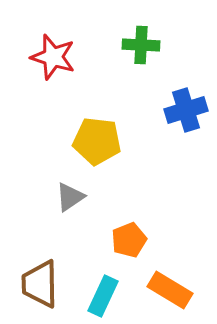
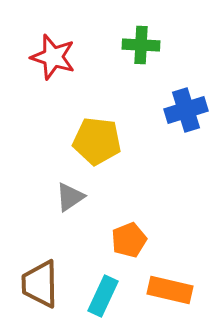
orange rectangle: rotated 18 degrees counterclockwise
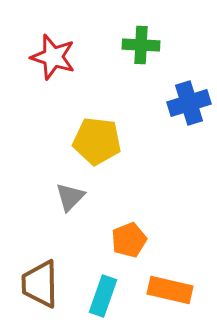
blue cross: moved 3 px right, 7 px up
gray triangle: rotated 12 degrees counterclockwise
cyan rectangle: rotated 6 degrees counterclockwise
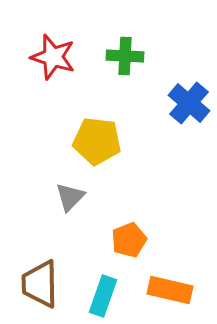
green cross: moved 16 px left, 11 px down
blue cross: rotated 33 degrees counterclockwise
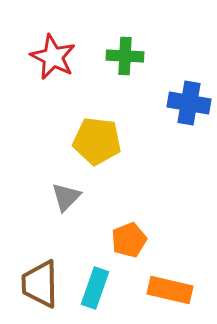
red star: rotated 9 degrees clockwise
blue cross: rotated 30 degrees counterclockwise
gray triangle: moved 4 px left
cyan rectangle: moved 8 px left, 8 px up
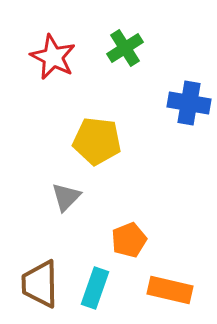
green cross: moved 8 px up; rotated 36 degrees counterclockwise
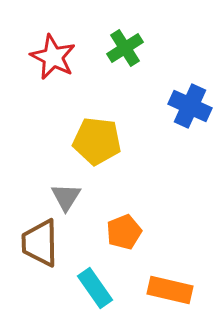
blue cross: moved 1 px right, 3 px down; rotated 15 degrees clockwise
gray triangle: rotated 12 degrees counterclockwise
orange pentagon: moved 5 px left, 8 px up
brown trapezoid: moved 41 px up
cyan rectangle: rotated 54 degrees counterclockwise
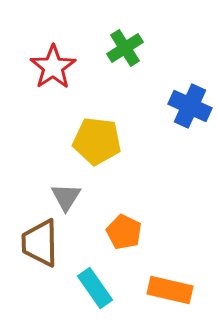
red star: moved 10 px down; rotated 12 degrees clockwise
orange pentagon: rotated 24 degrees counterclockwise
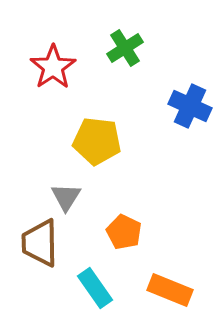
orange rectangle: rotated 9 degrees clockwise
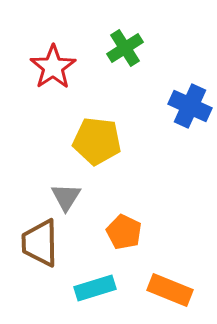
cyan rectangle: rotated 72 degrees counterclockwise
